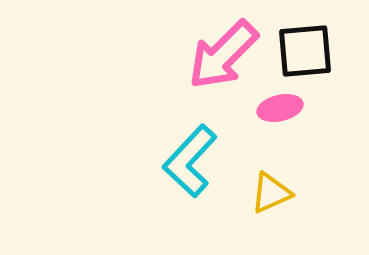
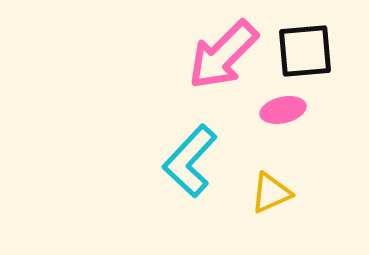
pink ellipse: moved 3 px right, 2 px down
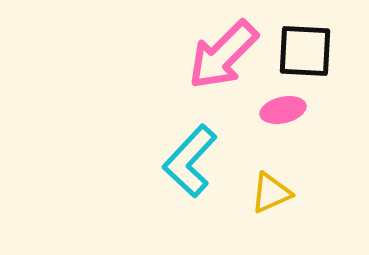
black square: rotated 8 degrees clockwise
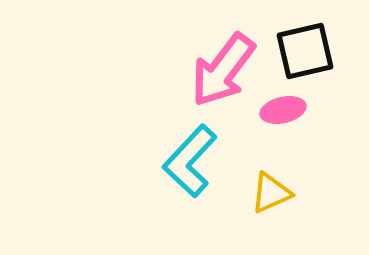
black square: rotated 16 degrees counterclockwise
pink arrow: moved 15 px down; rotated 8 degrees counterclockwise
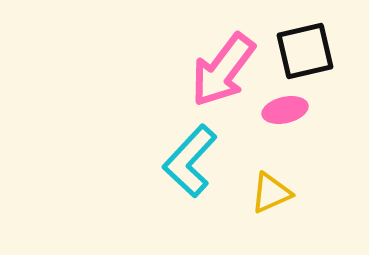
pink ellipse: moved 2 px right
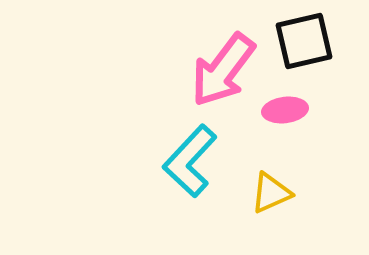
black square: moved 1 px left, 10 px up
pink ellipse: rotated 6 degrees clockwise
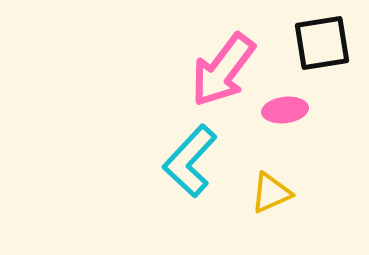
black square: moved 18 px right, 2 px down; rotated 4 degrees clockwise
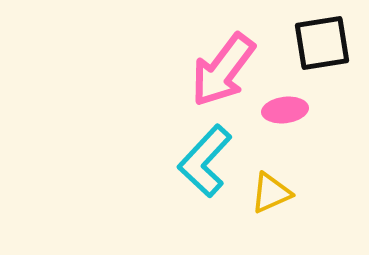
cyan L-shape: moved 15 px right
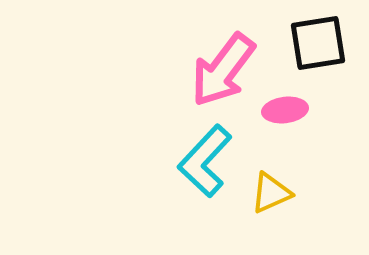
black square: moved 4 px left
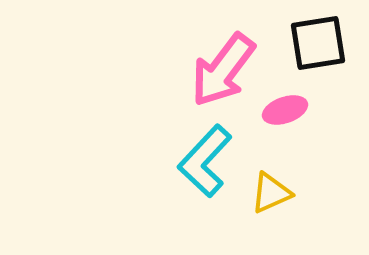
pink ellipse: rotated 12 degrees counterclockwise
